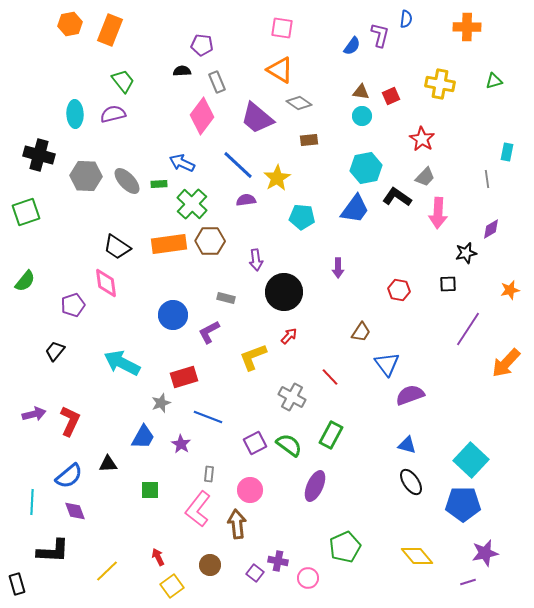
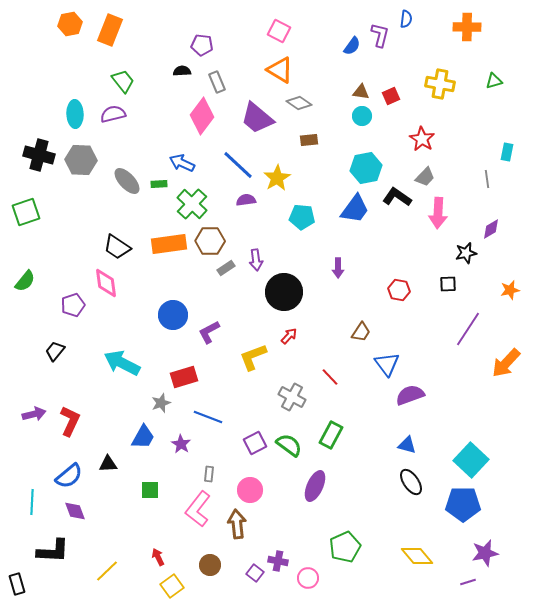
pink square at (282, 28): moved 3 px left, 3 px down; rotated 20 degrees clockwise
gray hexagon at (86, 176): moved 5 px left, 16 px up
gray rectangle at (226, 298): moved 30 px up; rotated 48 degrees counterclockwise
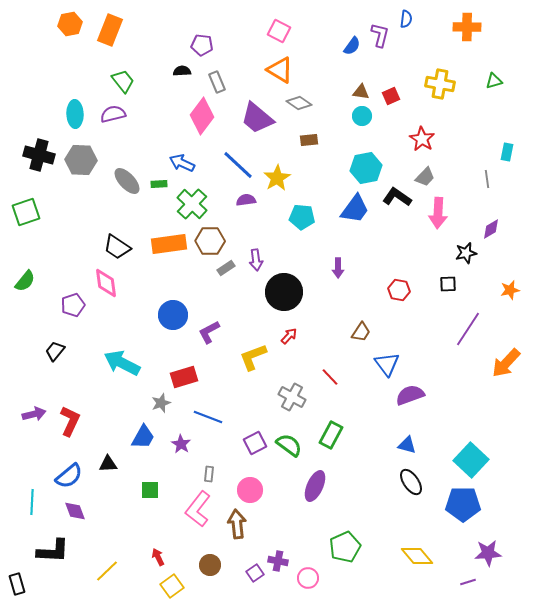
purple star at (485, 553): moved 3 px right; rotated 8 degrees clockwise
purple square at (255, 573): rotated 18 degrees clockwise
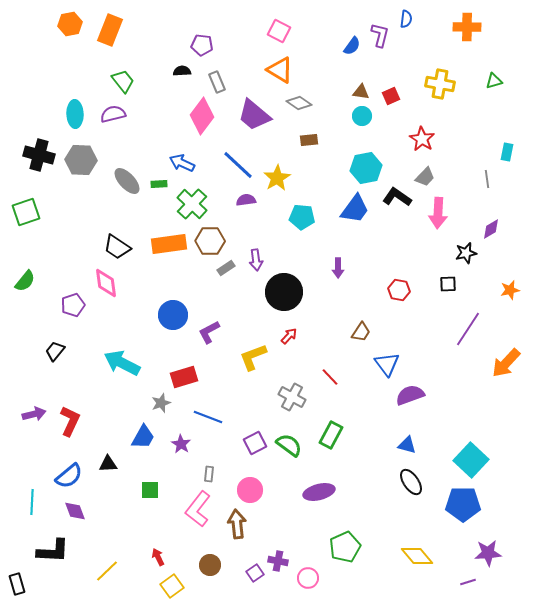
purple trapezoid at (257, 118): moved 3 px left, 3 px up
purple ellipse at (315, 486): moved 4 px right, 6 px down; rotated 52 degrees clockwise
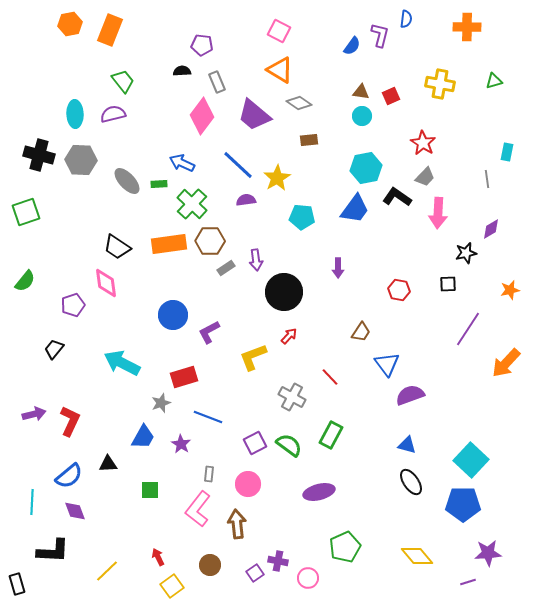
red star at (422, 139): moved 1 px right, 4 px down
black trapezoid at (55, 351): moved 1 px left, 2 px up
pink circle at (250, 490): moved 2 px left, 6 px up
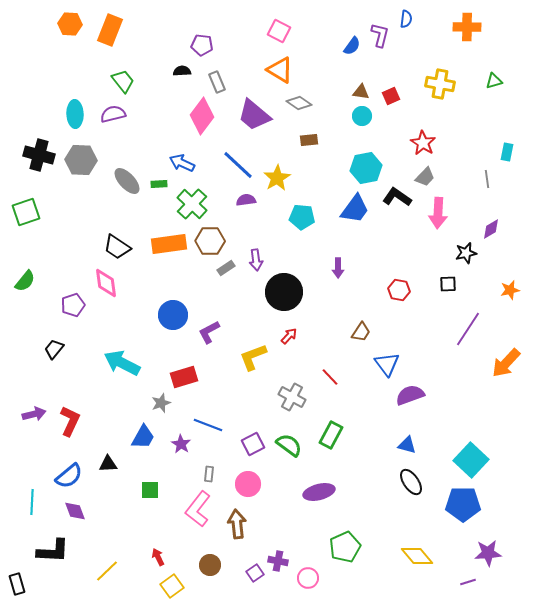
orange hexagon at (70, 24): rotated 15 degrees clockwise
blue line at (208, 417): moved 8 px down
purple square at (255, 443): moved 2 px left, 1 px down
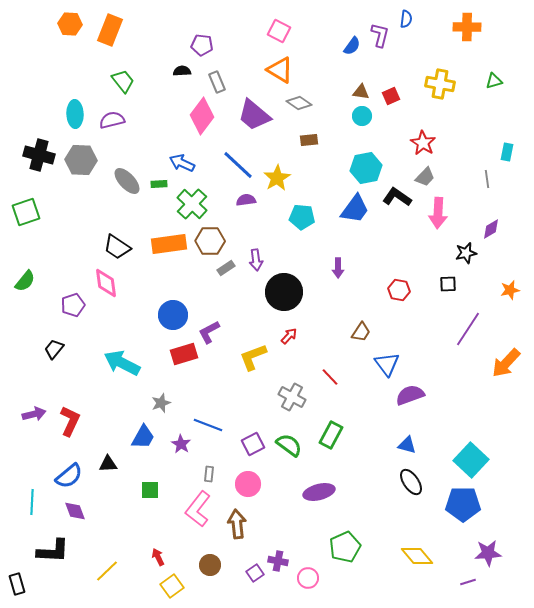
purple semicircle at (113, 114): moved 1 px left, 6 px down
red rectangle at (184, 377): moved 23 px up
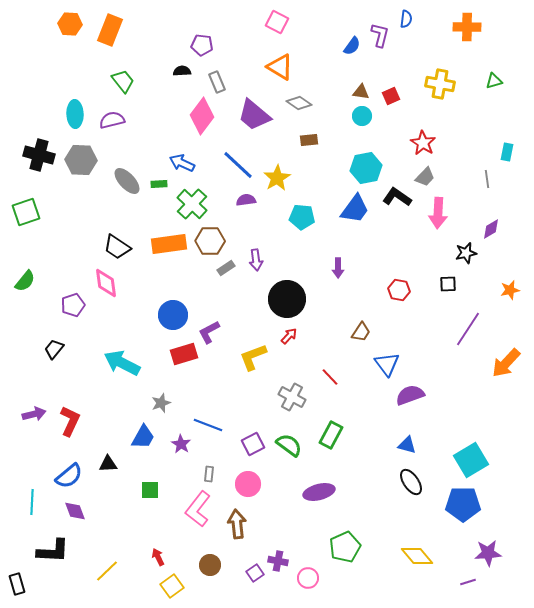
pink square at (279, 31): moved 2 px left, 9 px up
orange triangle at (280, 70): moved 3 px up
black circle at (284, 292): moved 3 px right, 7 px down
cyan square at (471, 460): rotated 16 degrees clockwise
